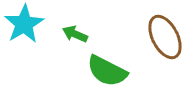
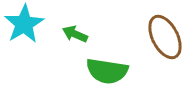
green semicircle: rotated 18 degrees counterclockwise
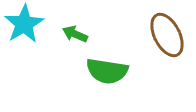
brown ellipse: moved 2 px right, 2 px up
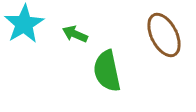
brown ellipse: moved 3 px left
green semicircle: rotated 69 degrees clockwise
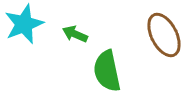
cyan star: rotated 9 degrees clockwise
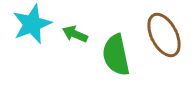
cyan star: moved 8 px right
green semicircle: moved 9 px right, 16 px up
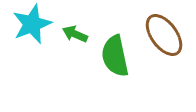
brown ellipse: rotated 9 degrees counterclockwise
green semicircle: moved 1 px left, 1 px down
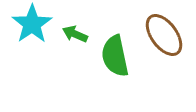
cyan star: rotated 12 degrees counterclockwise
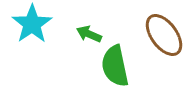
green arrow: moved 14 px right
green semicircle: moved 10 px down
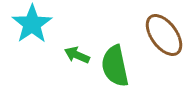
green arrow: moved 12 px left, 21 px down
